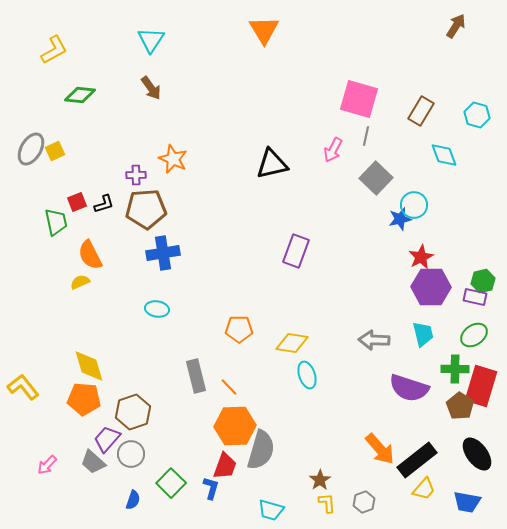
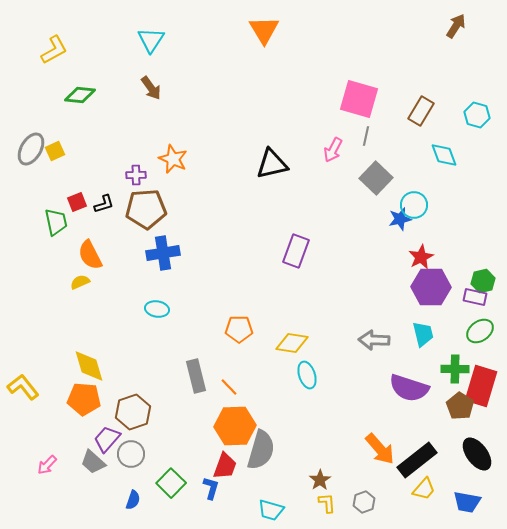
green ellipse at (474, 335): moved 6 px right, 4 px up
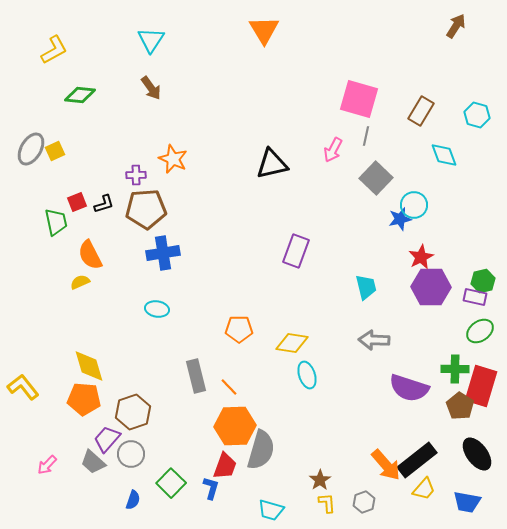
cyan trapezoid at (423, 334): moved 57 px left, 47 px up
orange arrow at (380, 449): moved 6 px right, 16 px down
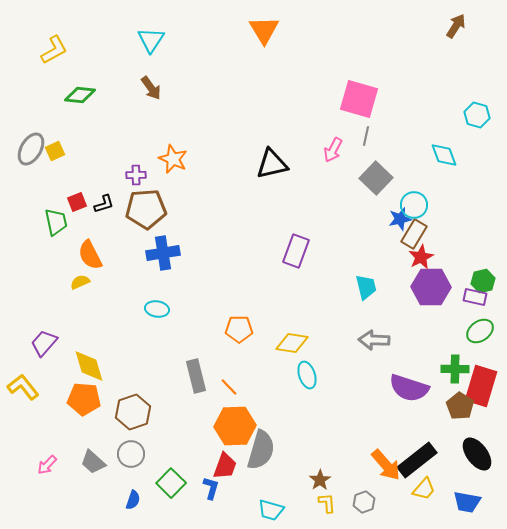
brown rectangle at (421, 111): moved 7 px left, 123 px down
purple trapezoid at (107, 439): moved 63 px left, 96 px up
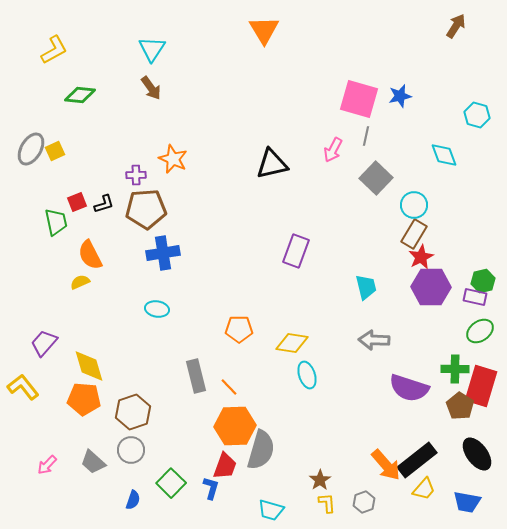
cyan triangle at (151, 40): moved 1 px right, 9 px down
blue star at (400, 219): moved 123 px up
gray circle at (131, 454): moved 4 px up
